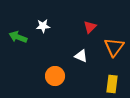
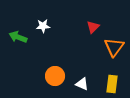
red triangle: moved 3 px right
white triangle: moved 1 px right, 28 px down
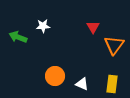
red triangle: rotated 16 degrees counterclockwise
orange triangle: moved 2 px up
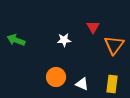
white star: moved 21 px right, 14 px down
green arrow: moved 2 px left, 3 px down
orange circle: moved 1 px right, 1 px down
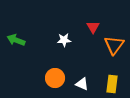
orange circle: moved 1 px left, 1 px down
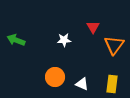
orange circle: moved 1 px up
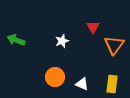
white star: moved 2 px left, 1 px down; rotated 16 degrees counterclockwise
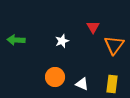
green arrow: rotated 18 degrees counterclockwise
